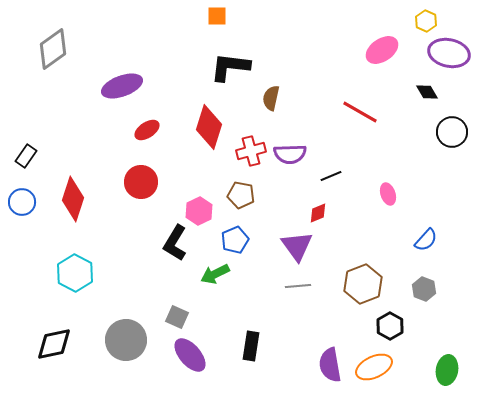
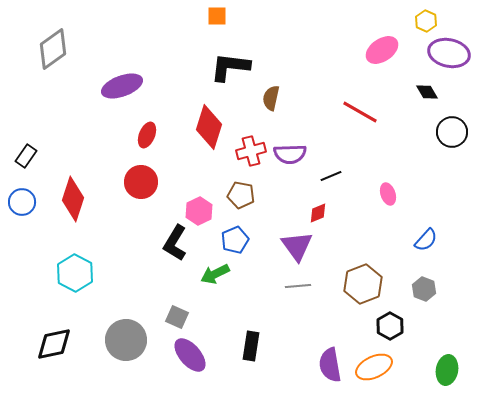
red ellipse at (147, 130): moved 5 px down; rotated 35 degrees counterclockwise
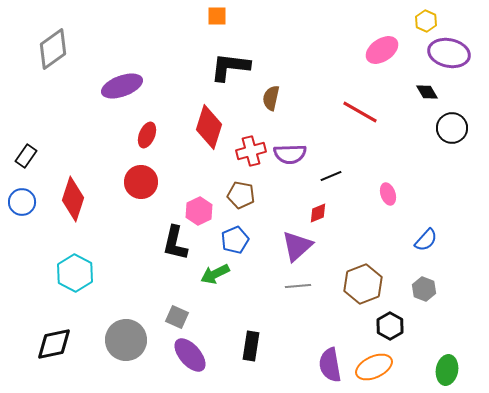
black circle at (452, 132): moved 4 px up
black L-shape at (175, 243): rotated 18 degrees counterclockwise
purple triangle at (297, 246): rotated 24 degrees clockwise
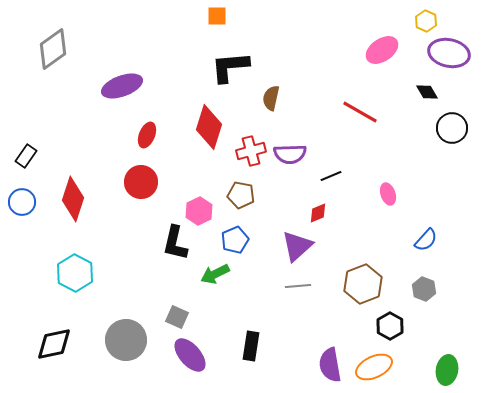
black L-shape at (230, 67): rotated 12 degrees counterclockwise
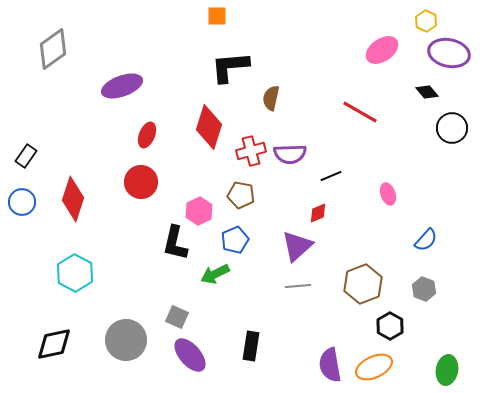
black diamond at (427, 92): rotated 10 degrees counterclockwise
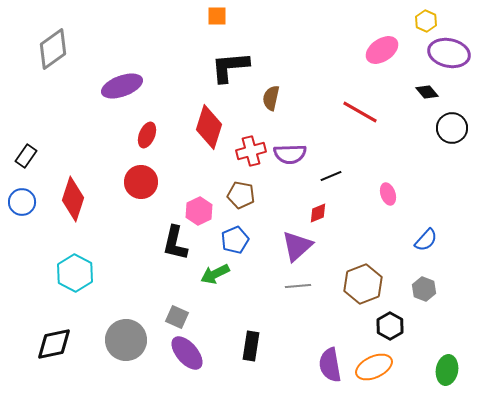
purple ellipse at (190, 355): moved 3 px left, 2 px up
